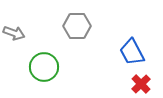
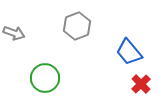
gray hexagon: rotated 20 degrees counterclockwise
blue trapezoid: moved 3 px left; rotated 12 degrees counterclockwise
green circle: moved 1 px right, 11 px down
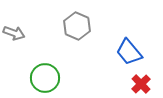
gray hexagon: rotated 16 degrees counterclockwise
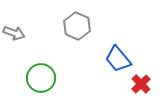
blue trapezoid: moved 11 px left, 7 px down
green circle: moved 4 px left
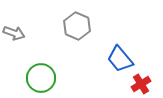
blue trapezoid: moved 2 px right
red cross: rotated 12 degrees clockwise
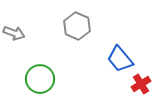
green circle: moved 1 px left, 1 px down
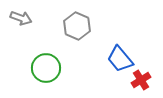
gray arrow: moved 7 px right, 15 px up
green circle: moved 6 px right, 11 px up
red cross: moved 4 px up
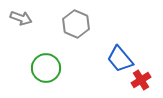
gray hexagon: moved 1 px left, 2 px up
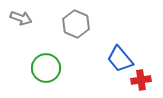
red cross: rotated 24 degrees clockwise
